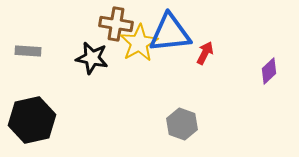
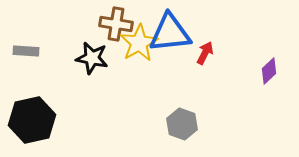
gray rectangle: moved 2 px left
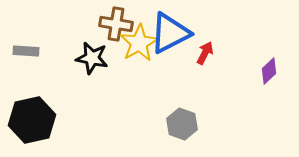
blue triangle: rotated 21 degrees counterclockwise
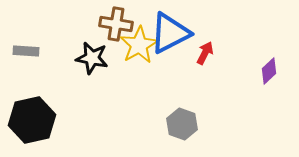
yellow star: moved 2 px down
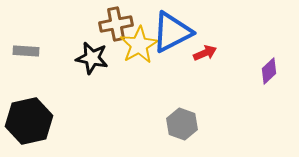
brown cross: rotated 20 degrees counterclockwise
blue triangle: moved 2 px right, 1 px up
red arrow: rotated 40 degrees clockwise
black hexagon: moved 3 px left, 1 px down
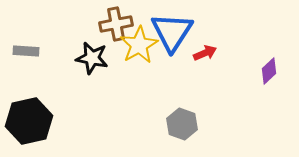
blue triangle: rotated 30 degrees counterclockwise
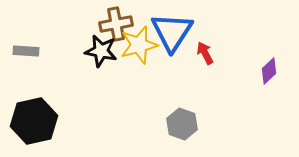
yellow star: rotated 15 degrees clockwise
red arrow: rotated 95 degrees counterclockwise
black star: moved 9 px right, 7 px up
black hexagon: moved 5 px right
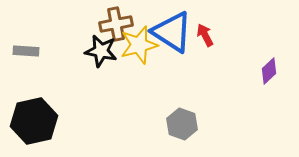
blue triangle: rotated 30 degrees counterclockwise
red arrow: moved 18 px up
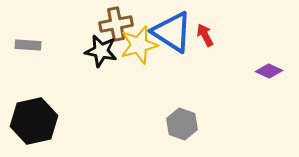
gray rectangle: moved 2 px right, 6 px up
purple diamond: rotated 68 degrees clockwise
